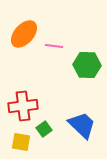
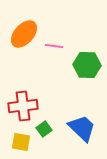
blue trapezoid: moved 3 px down
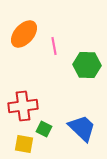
pink line: rotated 72 degrees clockwise
green square: rotated 28 degrees counterclockwise
yellow square: moved 3 px right, 2 px down
